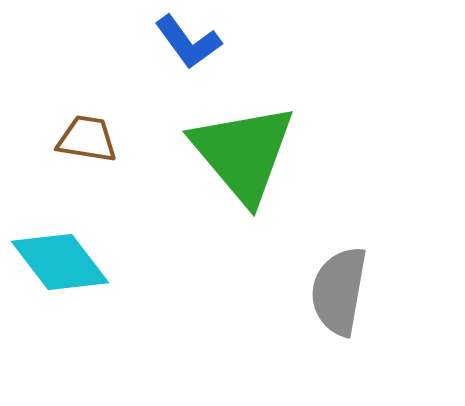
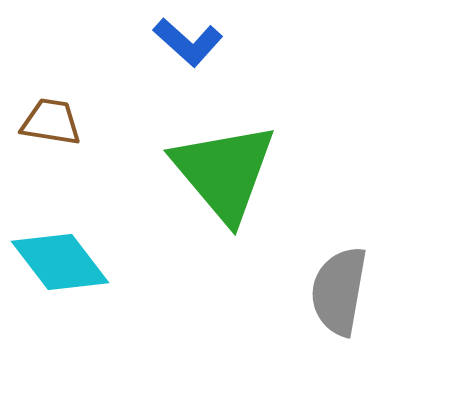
blue L-shape: rotated 12 degrees counterclockwise
brown trapezoid: moved 36 px left, 17 px up
green triangle: moved 19 px left, 19 px down
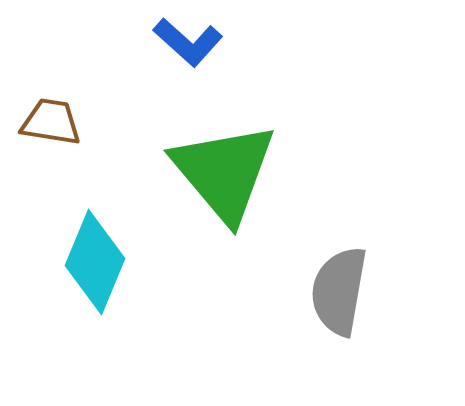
cyan diamond: moved 35 px right; rotated 60 degrees clockwise
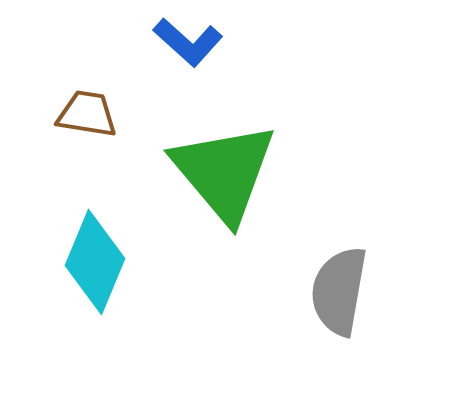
brown trapezoid: moved 36 px right, 8 px up
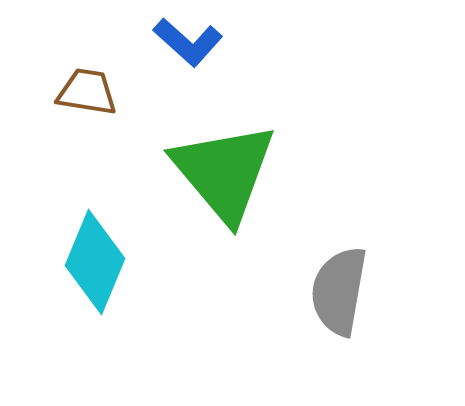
brown trapezoid: moved 22 px up
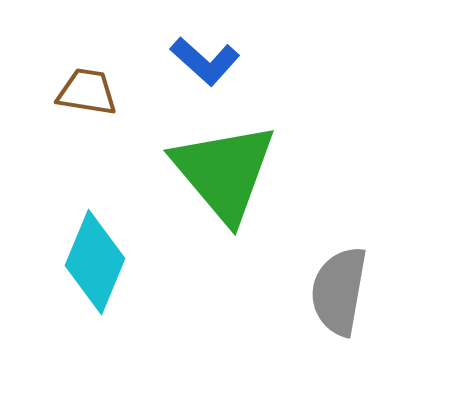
blue L-shape: moved 17 px right, 19 px down
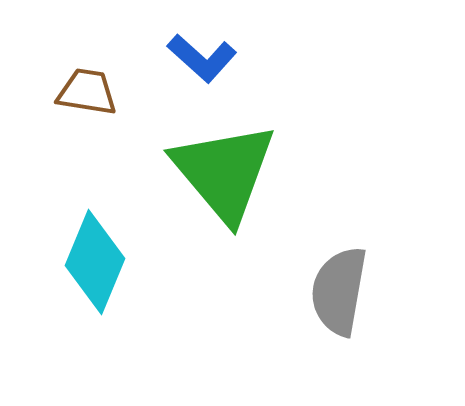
blue L-shape: moved 3 px left, 3 px up
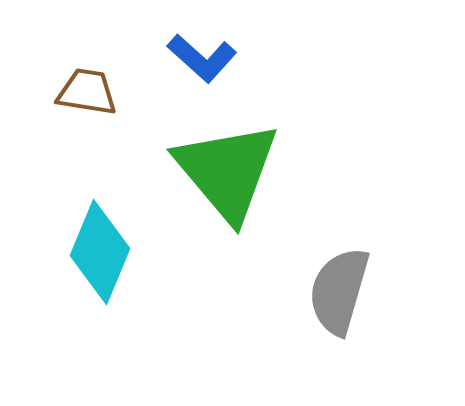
green triangle: moved 3 px right, 1 px up
cyan diamond: moved 5 px right, 10 px up
gray semicircle: rotated 6 degrees clockwise
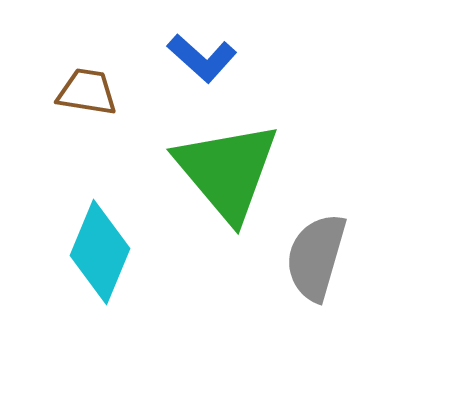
gray semicircle: moved 23 px left, 34 px up
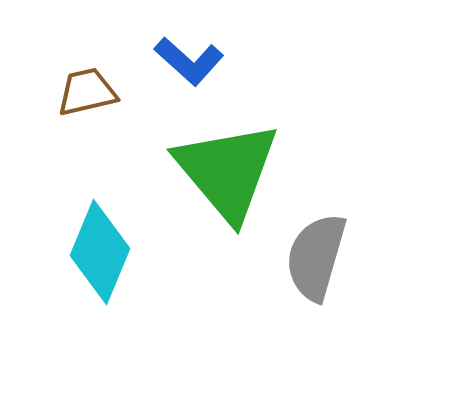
blue L-shape: moved 13 px left, 3 px down
brown trapezoid: rotated 22 degrees counterclockwise
